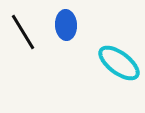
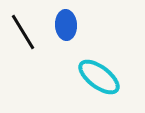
cyan ellipse: moved 20 px left, 14 px down
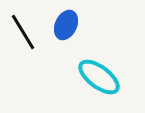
blue ellipse: rotated 28 degrees clockwise
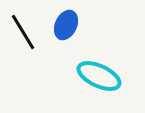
cyan ellipse: moved 1 px up; rotated 12 degrees counterclockwise
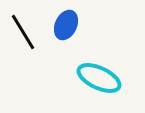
cyan ellipse: moved 2 px down
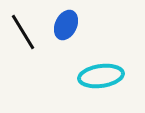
cyan ellipse: moved 2 px right, 2 px up; rotated 33 degrees counterclockwise
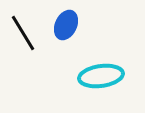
black line: moved 1 px down
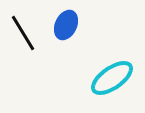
cyan ellipse: moved 11 px right, 2 px down; rotated 27 degrees counterclockwise
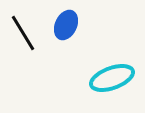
cyan ellipse: rotated 15 degrees clockwise
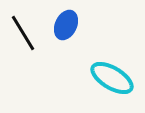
cyan ellipse: rotated 51 degrees clockwise
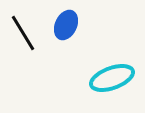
cyan ellipse: rotated 51 degrees counterclockwise
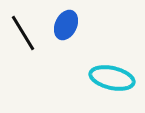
cyan ellipse: rotated 33 degrees clockwise
